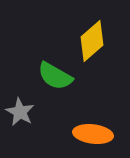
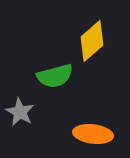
green semicircle: rotated 45 degrees counterclockwise
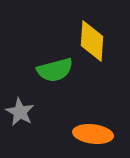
yellow diamond: rotated 45 degrees counterclockwise
green semicircle: moved 6 px up
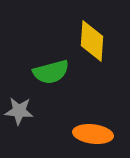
green semicircle: moved 4 px left, 2 px down
gray star: moved 1 px left, 1 px up; rotated 24 degrees counterclockwise
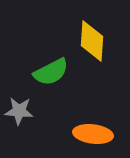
green semicircle: rotated 12 degrees counterclockwise
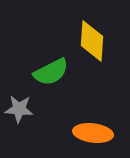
gray star: moved 2 px up
orange ellipse: moved 1 px up
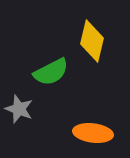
yellow diamond: rotated 9 degrees clockwise
gray star: rotated 16 degrees clockwise
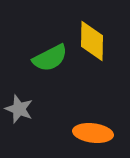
yellow diamond: rotated 12 degrees counterclockwise
green semicircle: moved 1 px left, 14 px up
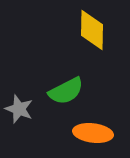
yellow diamond: moved 11 px up
green semicircle: moved 16 px right, 33 px down
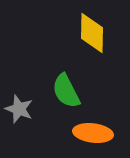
yellow diamond: moved 3 px down
green semicircle: rotated 90 degrees clockwise
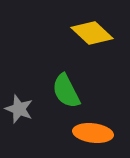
yellow diamond: rotated 48 degrees counterclockwise
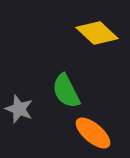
yellow diamond: moved 5 px right
orange ellipse: rotated 33 degrees clockwise
